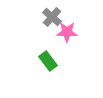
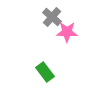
green rectangle: moved 3 px left, 11 px down
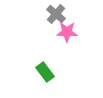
gray cross: moved 4 px right, 3 px up
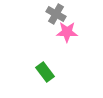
gray cross: rotated 12 degrees counterclockwise
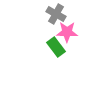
green rectangle: moved 11 px right, 25 px up
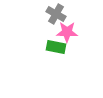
green rectangle: rotated 42 degrees counterclockwise
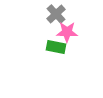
gray cross: rotated 18 degrees clockwise
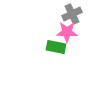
gray cross: moved 16 px right; rotated 18 degrees clockwise
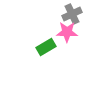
green rectangle: moved 10 px left; rotated 42 degrees counterclockwise
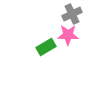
pink star: moved 1 px right, 3 px down
